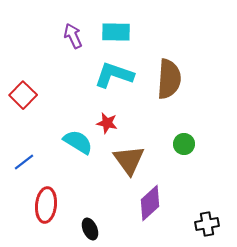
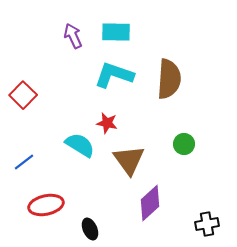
cyan semicircle: moved 2 px right, 3 px down
red ellipse: rotated 72 degrees clockwise
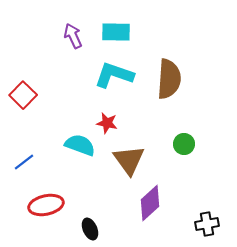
cyan semicircle: rotated 12 degrees counterclockwise
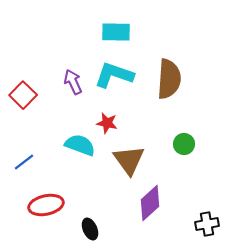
purple arrow: moved 46 px down
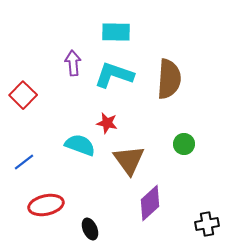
purple arrow: moved 19 px up; rotated 20 degrees clockwise
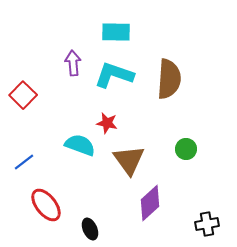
green circle: moved 2 px right, 5 px down
red ellipse: rotated 64 degrees clockwise
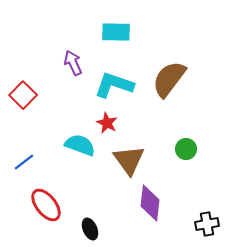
purple arrow: rotated 20 degrees counterclockwise
cyan L-shape: moved 10 px down
brown semicircle: rotated 147 degrees counterclockwise
red star: rotated 15 degrees clockwise
purple diamond: rotated 42 degrees counterclockwise
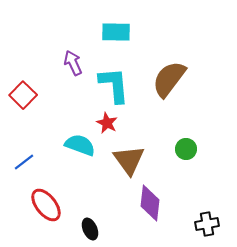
cyan L-shape: rotated 66 degrees clockwise
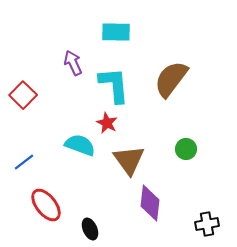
brown semicircle: moved 2 px right
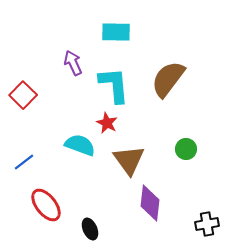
brown semicircle: moved 3 px left
